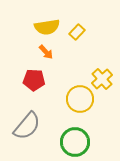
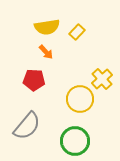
green circle: moved 1 px up
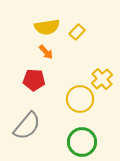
green circle: moved 7 px right, 1 px down
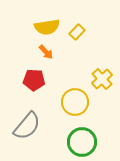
yellow circle: moved 5 px left, 3 px down
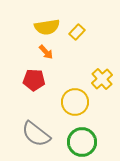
gray semicircle: moved 9 px right, 8 px down; rotated 88 degrees clockwise
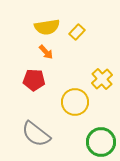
green circle: moved 19 px right
